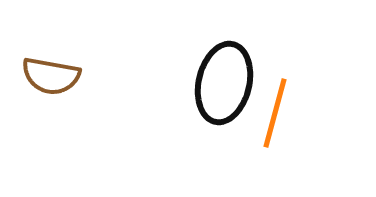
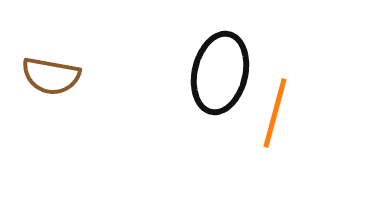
black ellipse: moved 4 px left, 10 px up
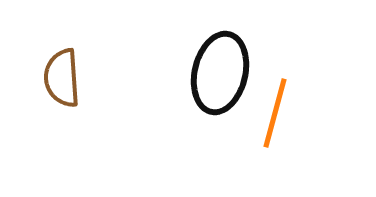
brown semicircle: moved 11 px right, 2 px down; rotated 76 degrees clockwise
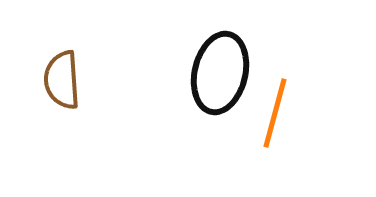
brown semicircle: moved 2 px down
